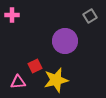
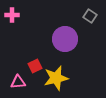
gray square: rotated 24 degrees counterclockwise
purple circle: moved 2 px up
yellow star: moved 2 px up
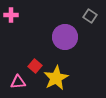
pink cross: moved 1 px left
purple circle: moved 2 px up
red square: rotated 24 degrees counterclockwise
yellow star: rotated 15 degrees counterclockwise
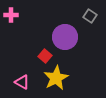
red square: moved 10 px right, 10 px up
pink triangle: moved 4 px right; rotated 35 degrees clockwise
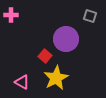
gray square: rotated 16 degrees counterclockwise
purple circle: moved 1 px right, 2 px down
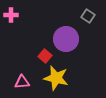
gray square: moved 2 px left; rotated 16 degrees clockwise
yellow star: rotated 30 degrees counterclockwise
pink triangle: rotated 35 degrees counterclockwise
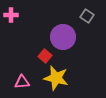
gray square: moved 1 px left
purple circle: moved 3 px left, 2 px up
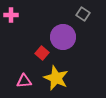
gray square: moved 4 px left, 2 px up
red square: moved 3 px left, 3 px up
yellow star: rotated 10 degrees clockwise
pink triangle: moved 2 px right, 1 px up
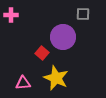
gray square: rotated 32 degrees counterclockwise
pink triangle: moved 1 px left, 2 px down
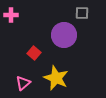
gray square: moved 1 px left, 1 px up
purple circle: moved 1 px right, 2 px up
red square: moved 8 px left
pink triangle: rotated 35 degrees counterclockwise
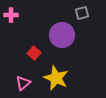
gray square: rotated 16 degrees counterclockwise
purple circle: moved 2 px left
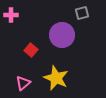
red square: moved 3 px left, 3 px up
